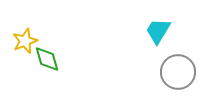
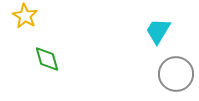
yellow star: moved 25 px up; rotated 20 degrees counterclockwise
gray circle: moved 2 px left, 2 px down
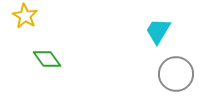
green diamond: rotated 20 degrees counterclockwise
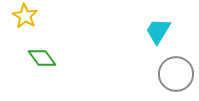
green diamond: moved 5 px left, 1 px up
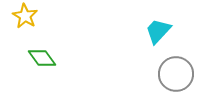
cyan trapezoid: rotated 12 degrees clockwise
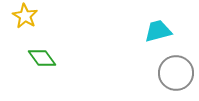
cyan trapezoid: rotated 32 degrees clockwise
gray circle: moved 1 px up
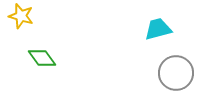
yellow star: moved 4 px left; rotated 15 degrees counterclockwise
cyan trapezoid: moved 2 px up
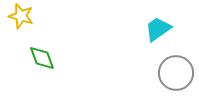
cyan trapezoid: rotated 20 degrees counterclockwise
green diamond: rotated 16 degrees clockwise
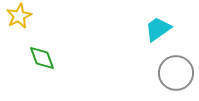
yellow star: moved 2 px left; rotated 30 degrees clockwise
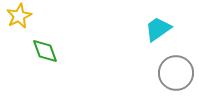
green diamond: moved 3 px right, 7 px up
